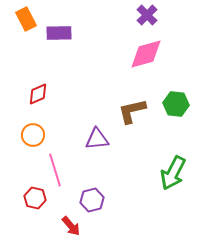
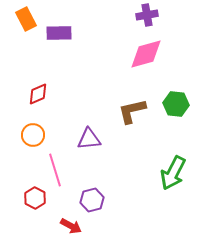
purple cross: rotated 35 degrees clockwise
purple triangle: moved 8 px left
red hexagon: rotated 15 degrees clockwise
red arrow: rotated 20 degrees counterclockwise
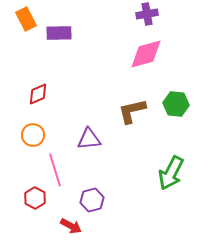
purple cross: moved 1 px up
green arrow: moved 2 px left
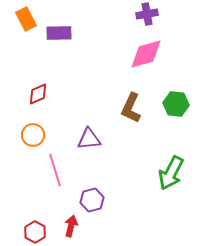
brown L-shape: moved 1 px left, 3 px up; rotated 52 degrees counterclockwise
red hexagon: moved 34 px down
red arrow: rotated 105 degrees counterclockwise
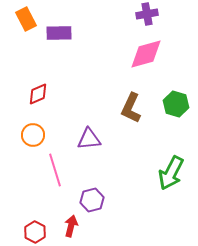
green hexagon: rotated 10 degrees clockwise
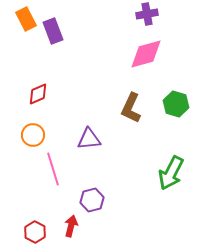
purple rectangle: moved 6 px left, 2 px up; rotated 70 degrees clockwise
pink line: moved 2 px left, 1 px up
